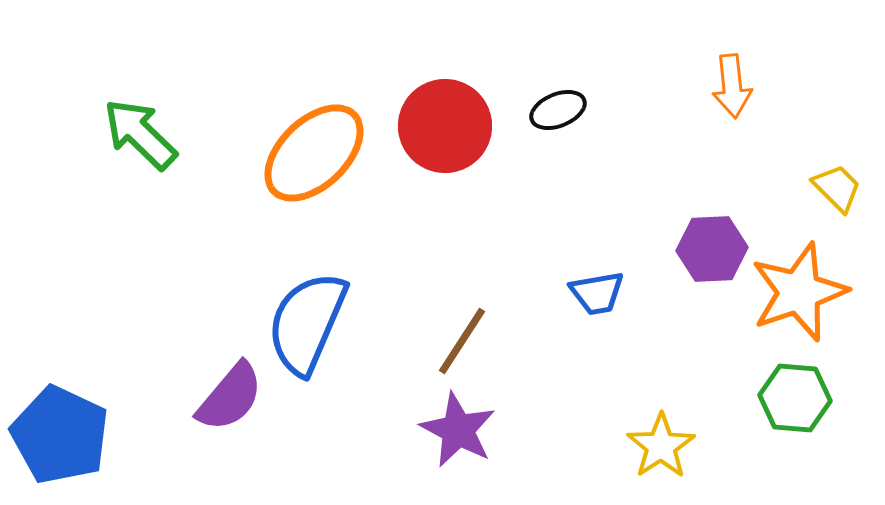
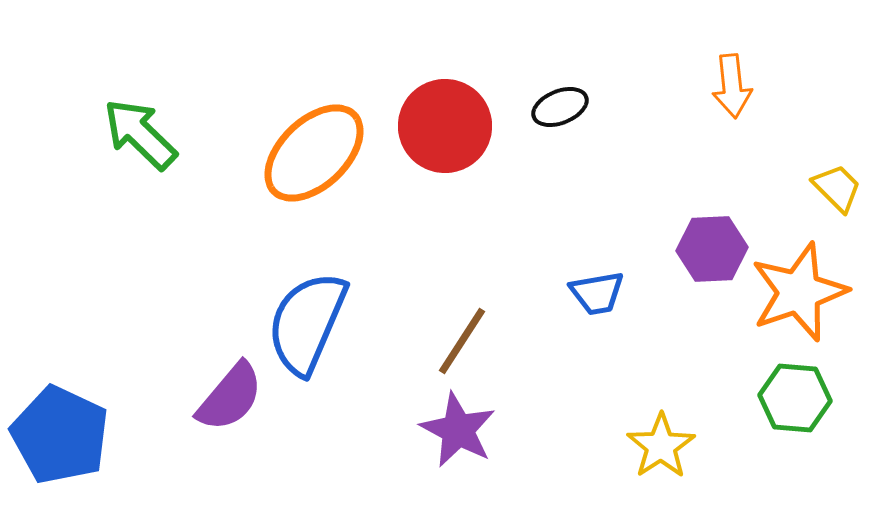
black ellipse: moved 2 px right, 3 px up
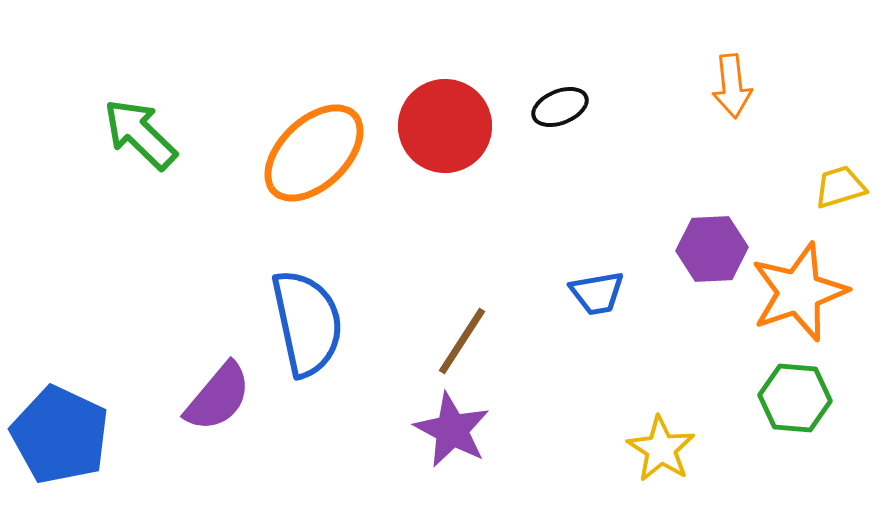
yellow trapezoid: moved 3 px right, 1 px up; rotated 62 degrees counterclockwise
blue semicircle: rotated 145 degrees clockwise
purple semicircle: moved 12 px left
purple star: moved 6 px left
yellow star: moved 3 px down; rotated 6 degrees counterclockwise
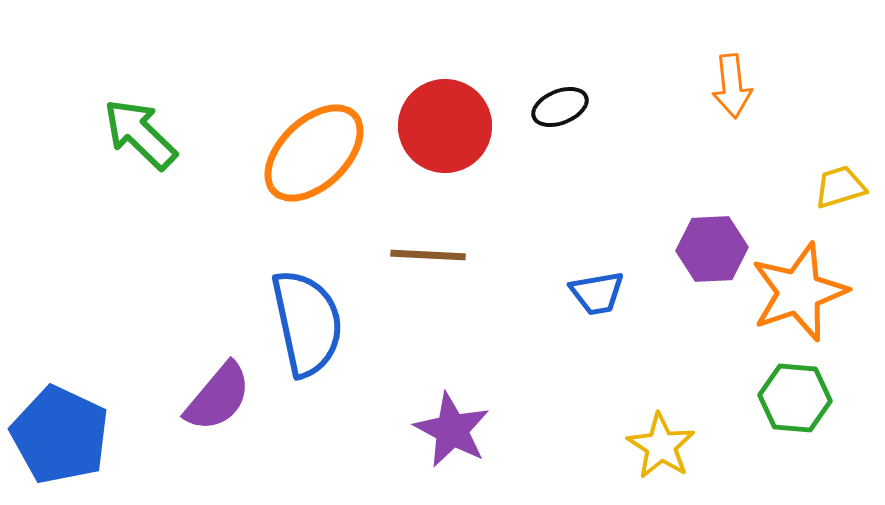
brown line: moved 34 px left, 86 px up; rotated 60 degrees clockwise
yellow star: moved 3 px up
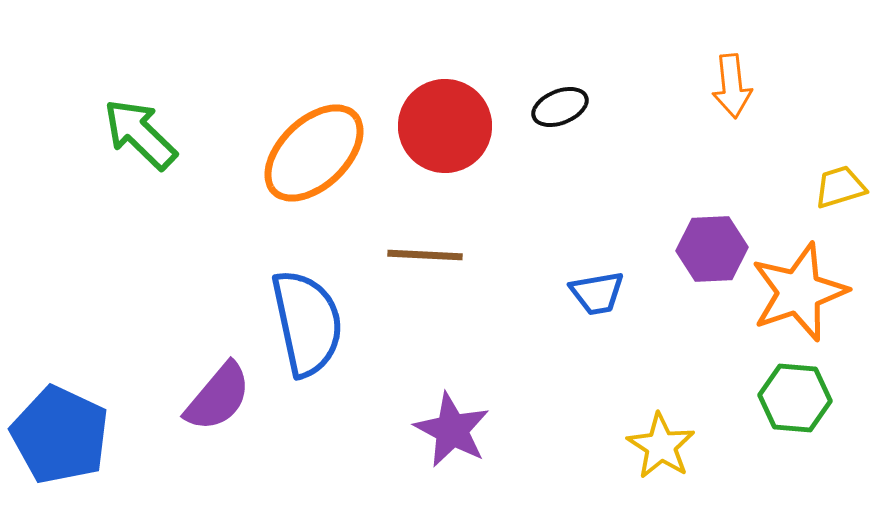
brown line: moved 3 px left
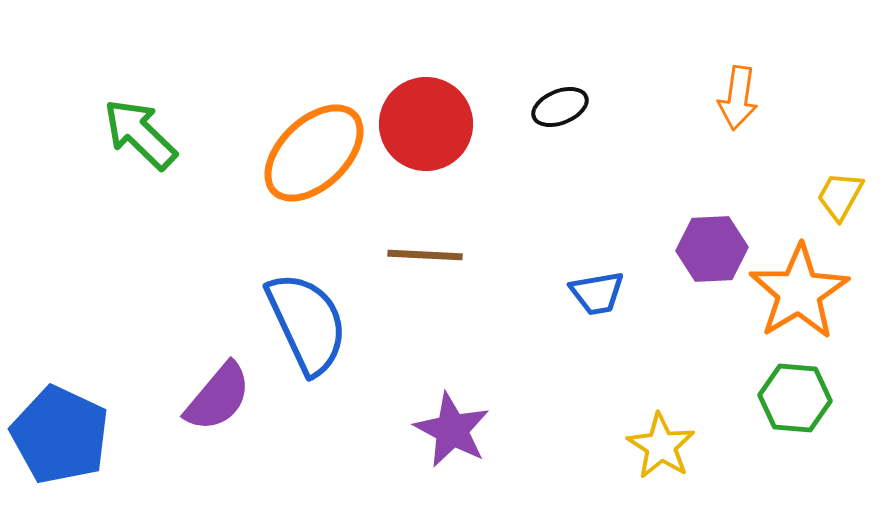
orange arrow: moved 6 px right, 12 px down; rotated 14 degrees clockwise
red circle: moved 19 px left, 2 px up
yellow trapezoid: moved 9 px down; rotated 44 degrees counterclockwise
orange star: rotated 12 degrees counterclockwise
blue semicircle: rotated 13 degrees counterclockwise
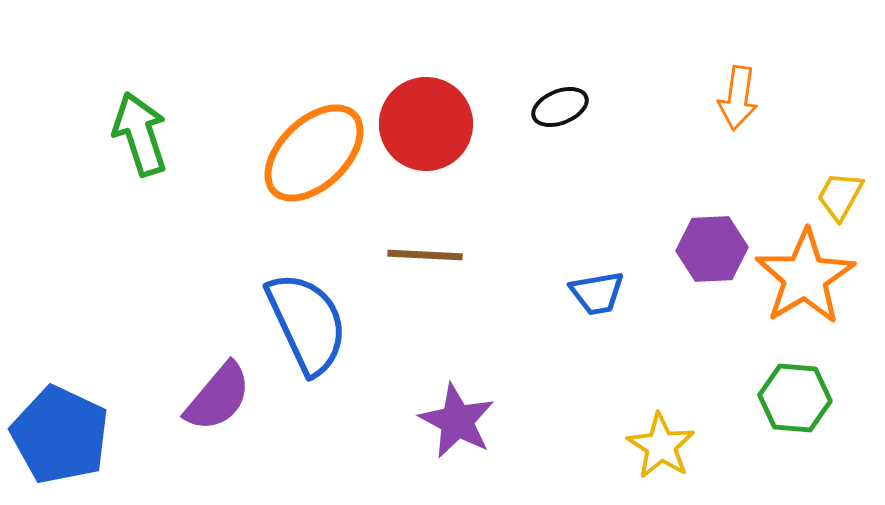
green arrow: rotated 28 degrees clockwise
orange star: moved 6 px right, 15 px up
purple star: moved 5 px right, 9 px up
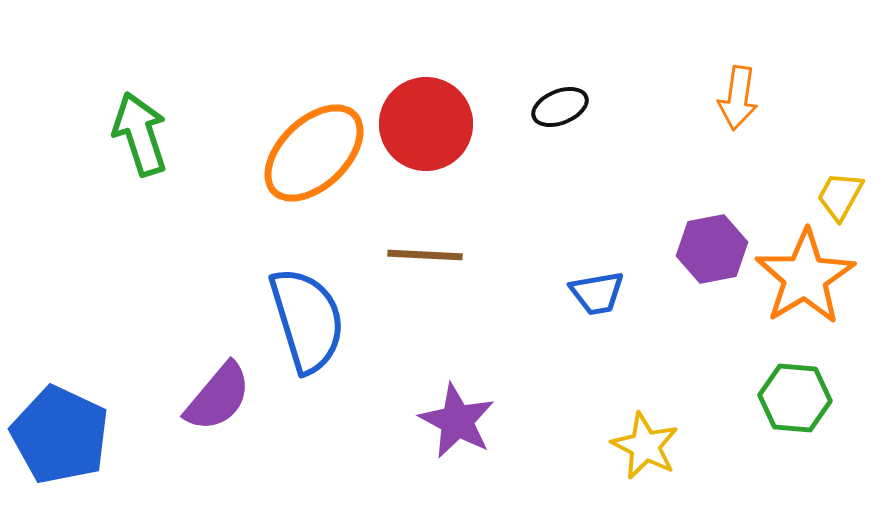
purple hexagon: rotated 8 degrees counterclockwise
blue semicircle: moved 3 px up; rotated 8 degrees clockwise
yellow star: moved 16 px left; rotated 6 degrees counterclockwise
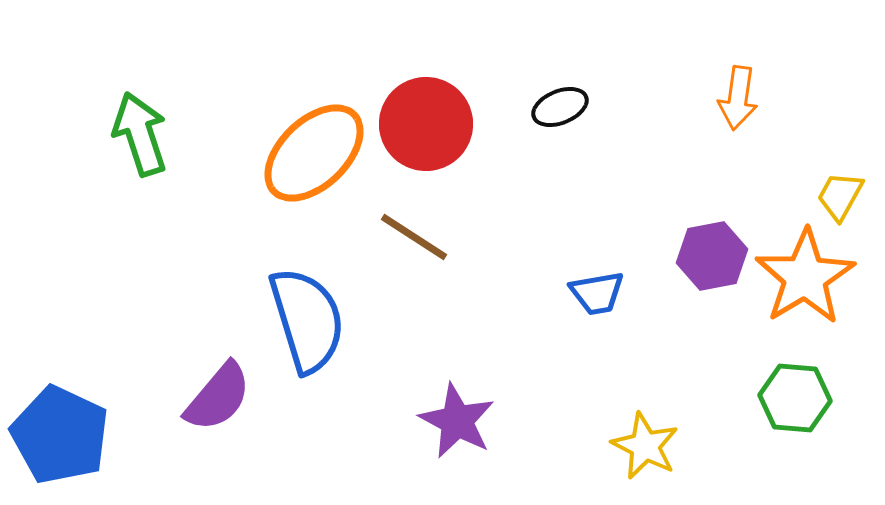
purple hexagon: moved 7 px down
brown line: moved 11 px left, 18 px up; rotated 30 degrees clockwise
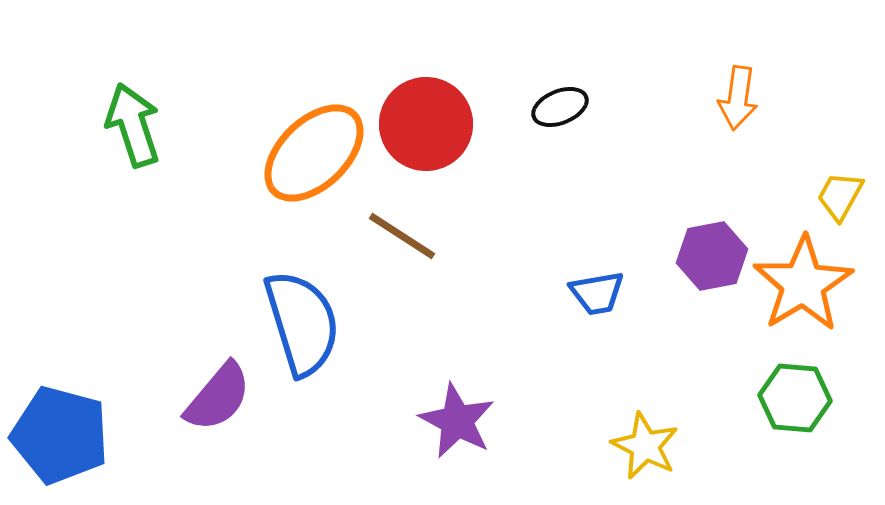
green arrow: moved 7 px left, 9 px up
brown line: moved 12 px left, 1 px up
orange star: moved 2 px left, 7 px down
blue semicircle: moved 5 px left, 3 px down
blue pentagon: rotated 10 degrees counterclockwise
